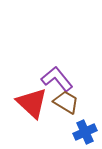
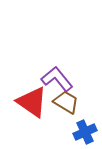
red triangle: moved 1 px up; rotated 8 degrees counterclockwise
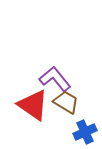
purple L-shape: moved 2 px left
red triangle: moved 1 px right, 3 px down
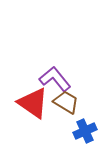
red triangle: moved 2 px up
blue cross: moved 1 px up
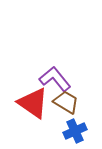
blue cross: moved 10 px left
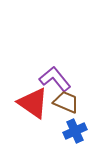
brown trapezoid: rotated 8 degrees counterclockwise
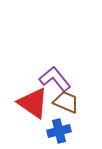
blue cross: moved 16 px left; rotated 10 degrees clockwise
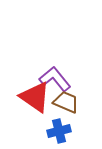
red triangle: moved 2 px right, 6 px up
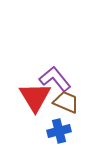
red triangle: rotated 24 degrees clockwise
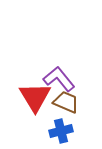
purple L-shape: moved 4 px right
blue cross: moved 2 px right
